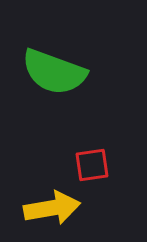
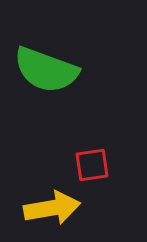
green semicircle: moved 8 px left, 2 px up
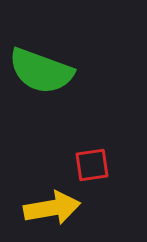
green semicircle: moved 5 px left, 1 px down
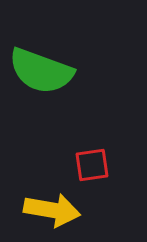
yellow arrow: moved 2 px down; rotated 20 degrees clockwise
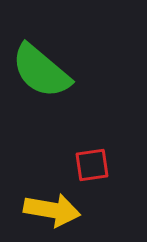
green semicircle: rotated 20 degrees clockwise
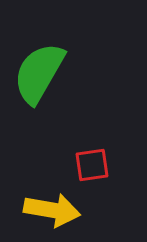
green semicircle: moved 2 px left, 2 px down; rotated 80 degrees clockwise
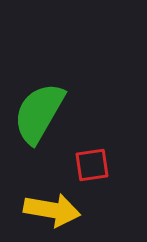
green semicircle: moved 40 px down
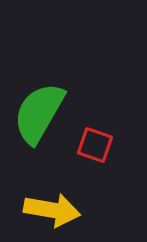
red square: moved 3 px right, 20 px up; rotated 27 degrees clockwise
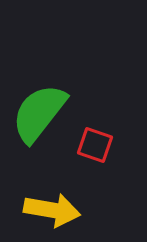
green semicircle: rotated 8 degrees clockwise
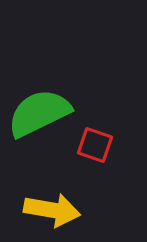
green semicircle: rotated 26 degrees clockwise
